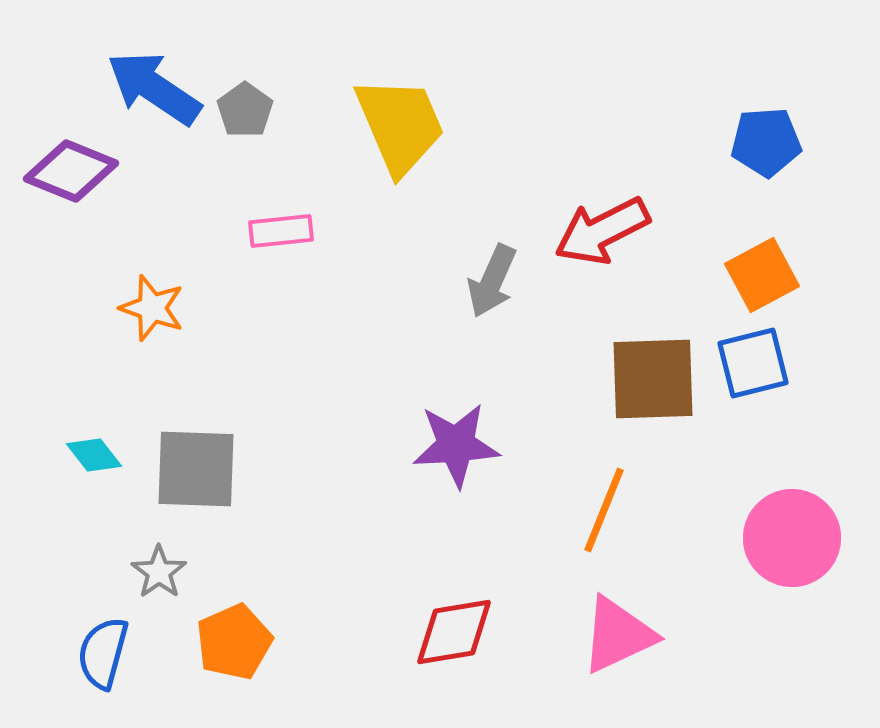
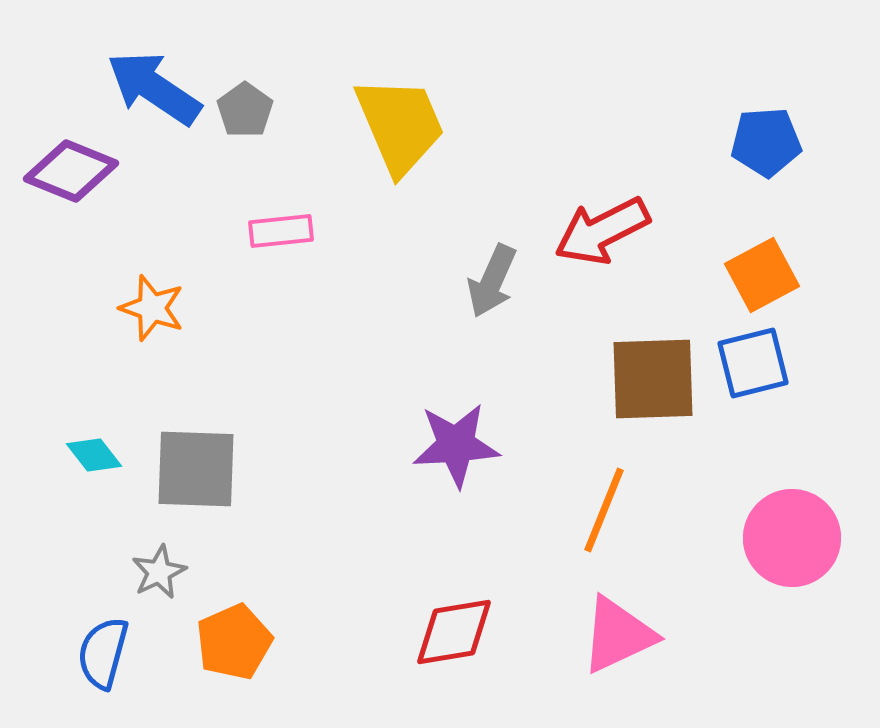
gray star: rotated 10 degrees clockwise
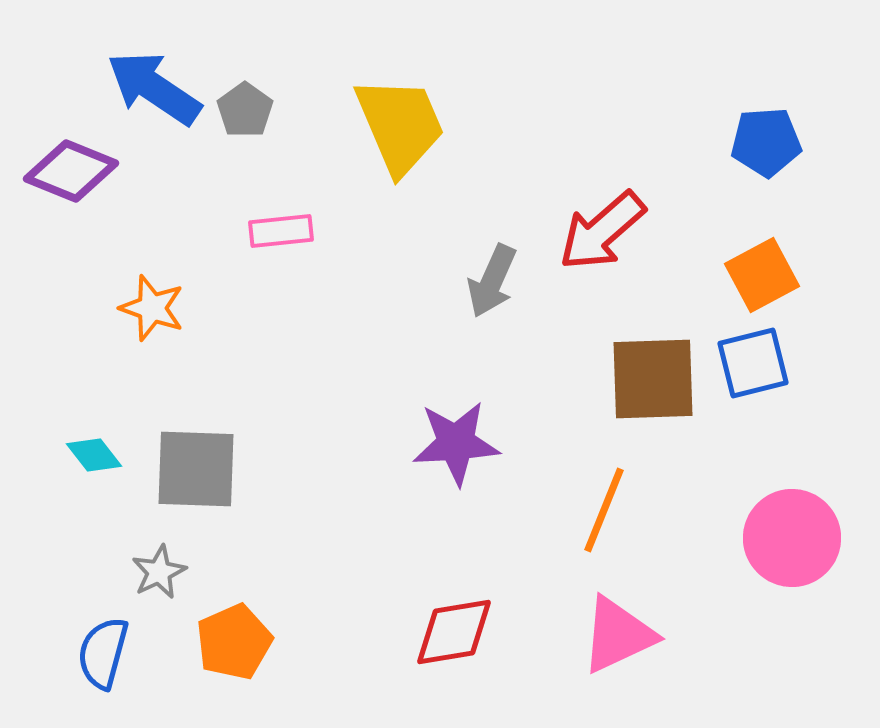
red arrow: rotated 14 degrees counterclockwise
purple star: moved 2 px up
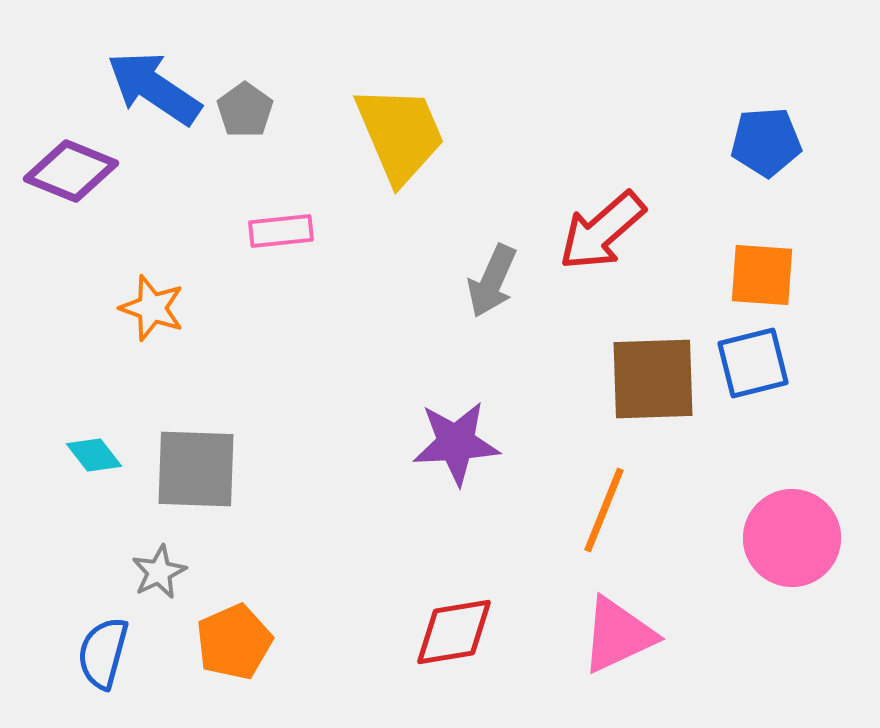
yellow trapezoid: moved 9 px down
orange square: rotated 32 degrees clockwise
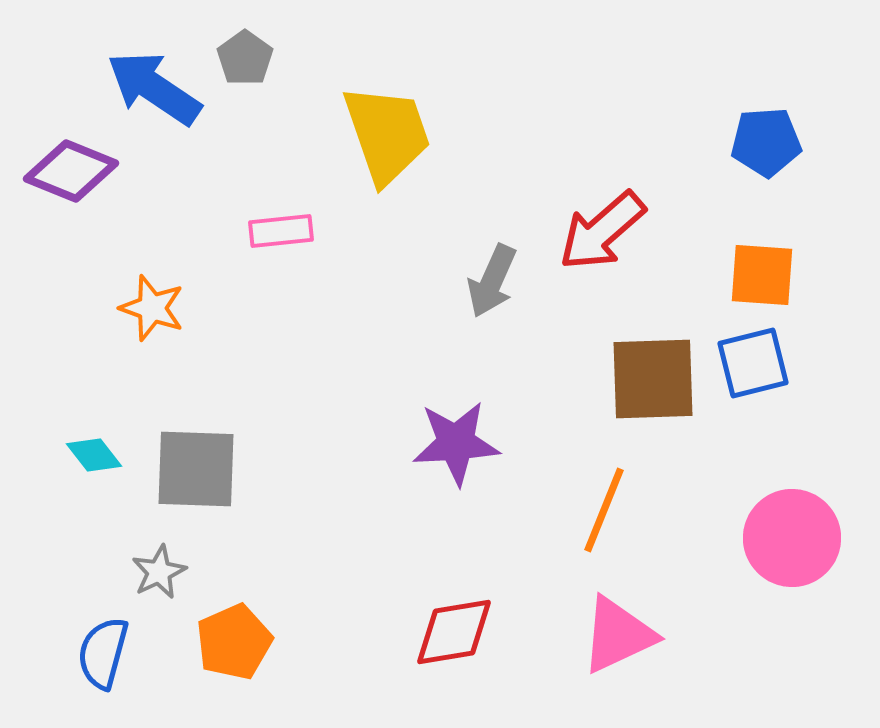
gray pentagon: moved 52 px up
yellow trapezoid: moved 13 px left; rotated 4 degrees clockwise
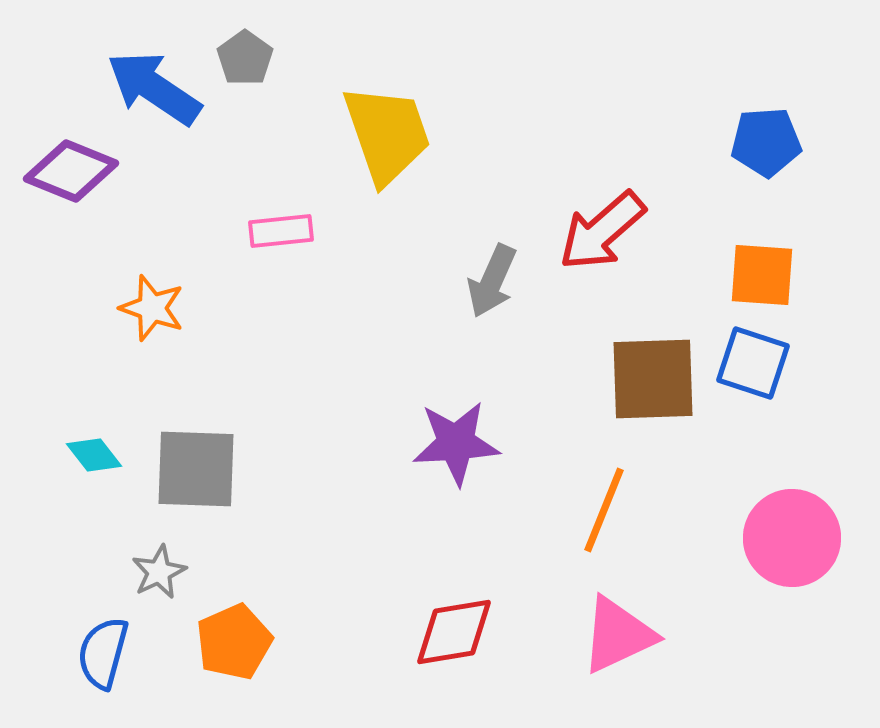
blue square: rotated 32 degrees clockwise
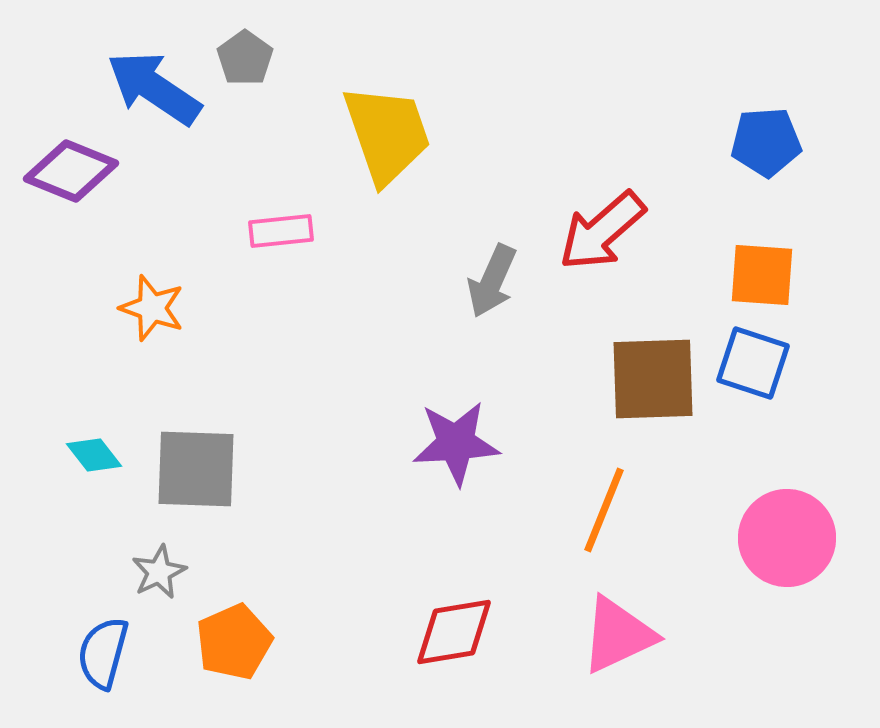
pink circle: moved 5 px left
